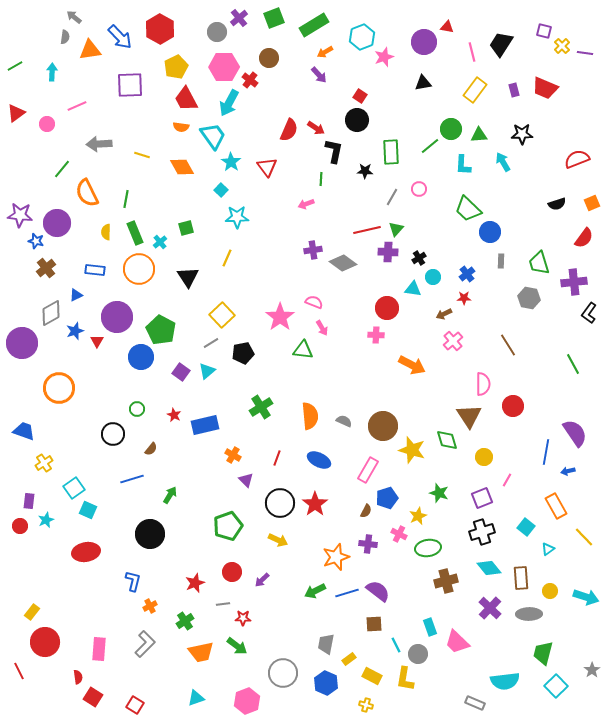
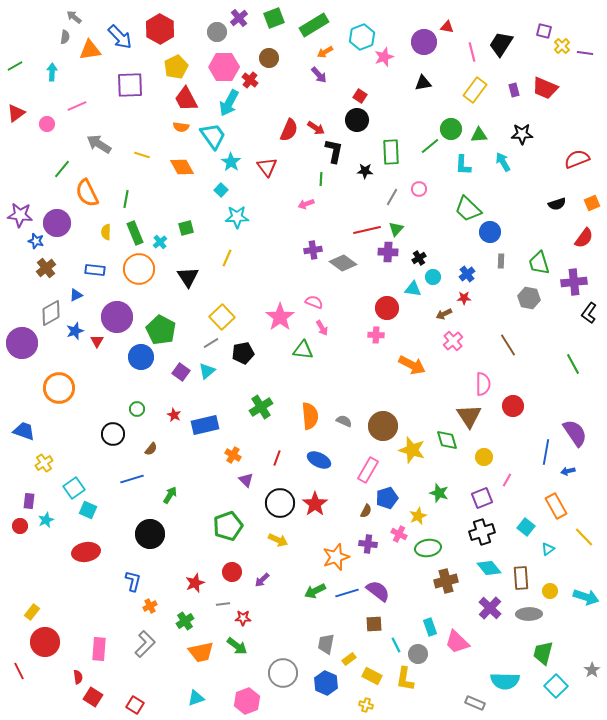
gray arrow at (99, 144): rotated 35 degrees clockwise
yellow square at (222, 315): moved 2 px down
cyan semicircle at (505, 681): rotated 8 degrees clockwise
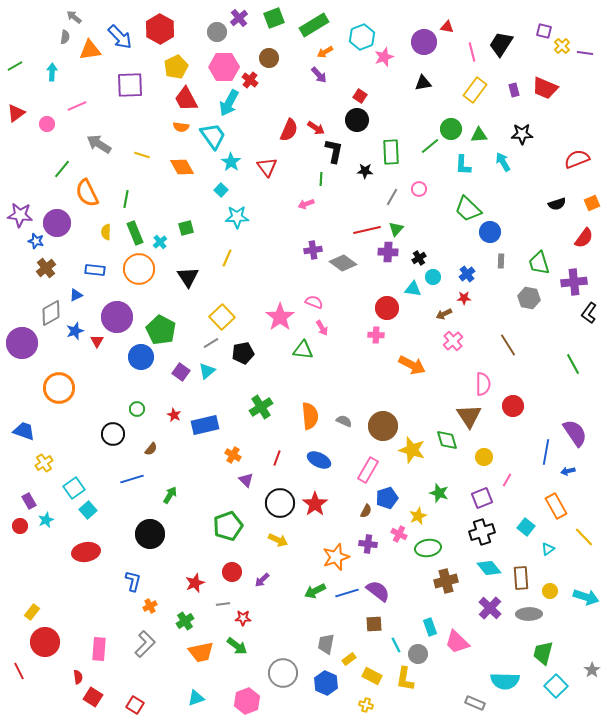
purple rectangle at (29, 501): rotated 35 degrees counterclockwise
cyan square at (88, 510): rotated 24 degrees clockwise
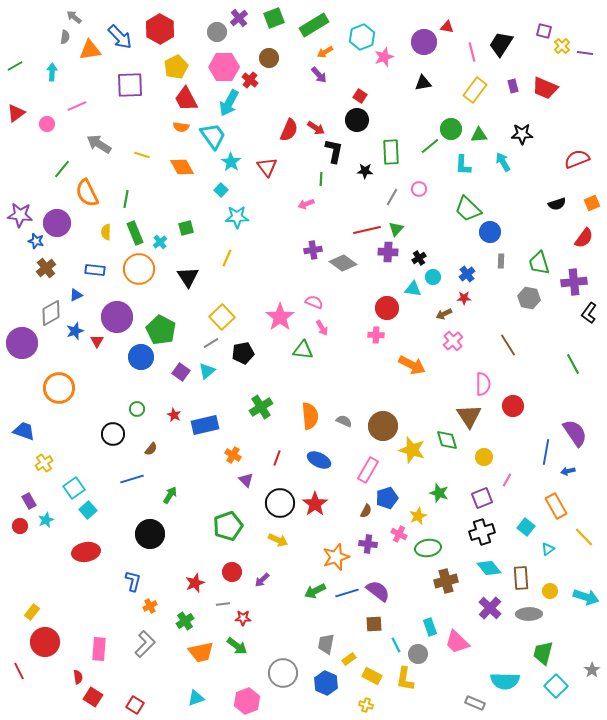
purple rectangle at (514, 90): moved 1 px left, 4 px up
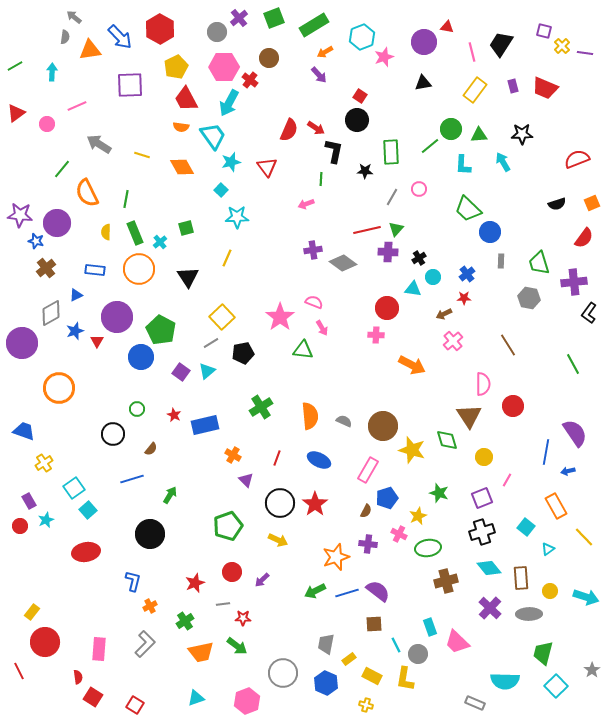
cyan star at (231, 162): rotated 24 degrees clockwise
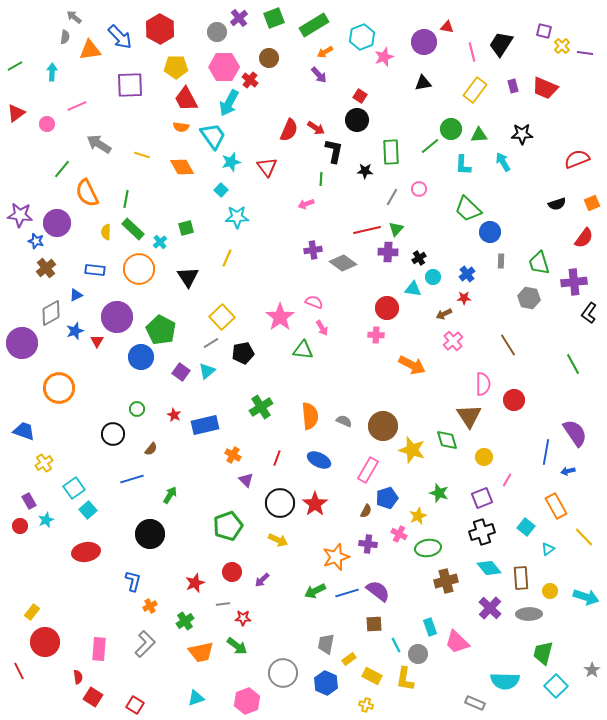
yellow pentagon at (176, 67): rotated 25 degrees clockwise
green rectangle at (135, 233): moved 2 px left, 4 px up; rotated 25 degrees counterclockwise
red circle at (513, 406): moved 1 px right, 6 px up
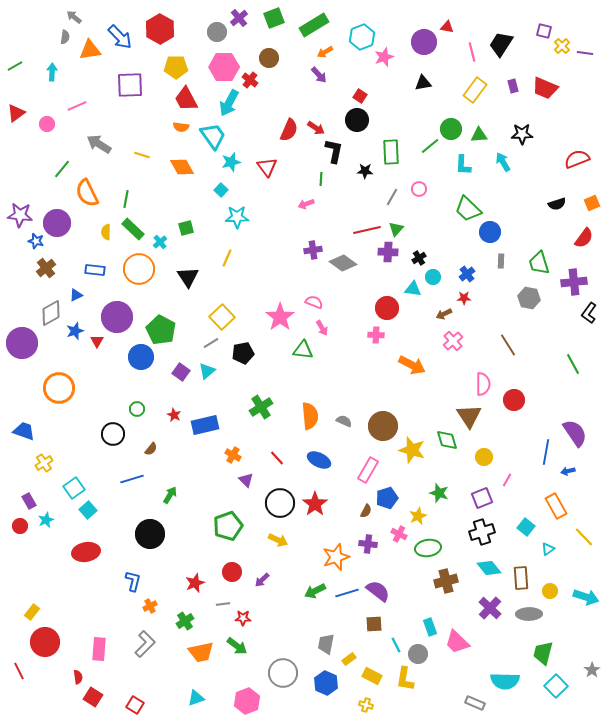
red line at (277, 458): rotated 63 degrees counterclockwise
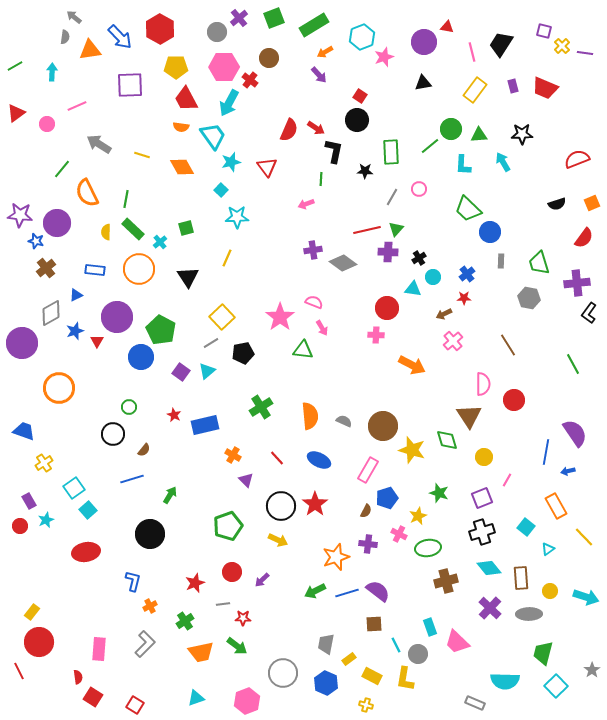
purple cross at (574, 282): moved 3 px right, 1 px down
green circle at (137, 409): moved 8 px left, 2 px up
brown semicircle at (151, 449): moved 7 px left, 1 px down
black circle at (280, 503): moved 1 px right, 3 px down
red circle at (45, 642): moved 6 px left
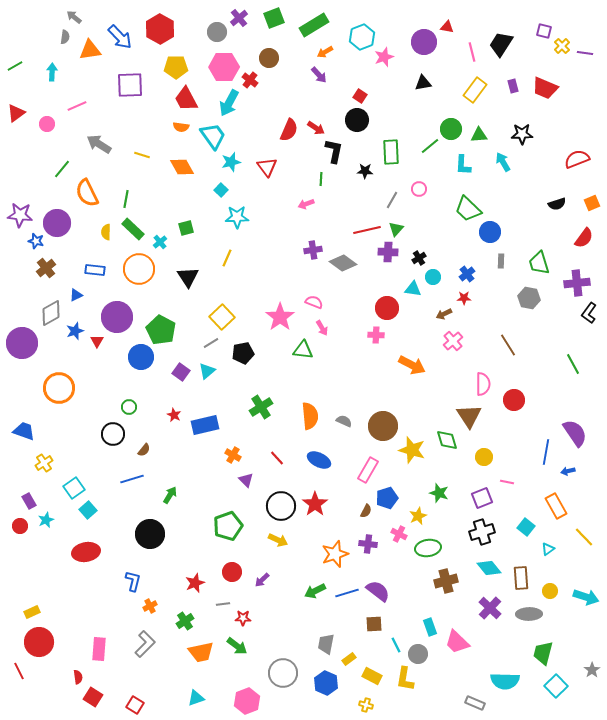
gray line at (392, 197): moved 3 px down
pink line at (507, 480): moved 2 px down; rotated 72 degrees clockwise
orange star at (336, 557): moved 1 px left, 3 px up
yellow rectangle at (32, 612): rotated 28 degrees clockwise
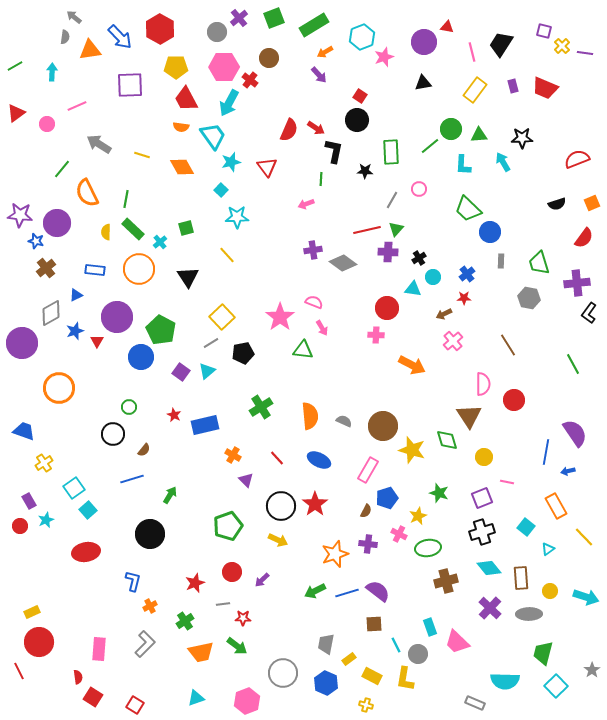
black star at (522, 134): moved 4 px down
yellow line at (227, 258): moved 3 px up; rotated 66 degrees counterclockwise
